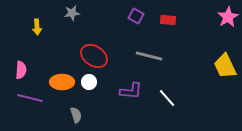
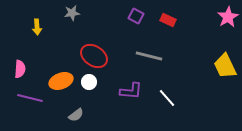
red rectangle: rotated 21 degrees clockwise
pink semicircle: moved 1 px left, 1 px up
orange ellipse: moved 1 px left, 1 px up; rotated 20 degrees counterclockwise
gray semicircle: rotated 70 degrees clockwise
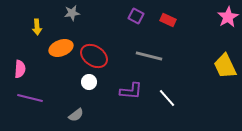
orange ellipse: moved 33 px up
